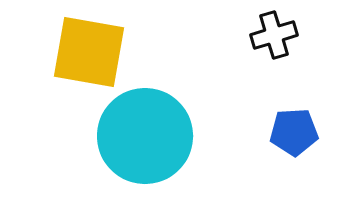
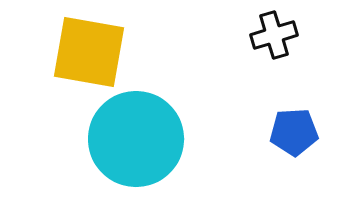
cyan circle: moved 9 px left, 3 px down
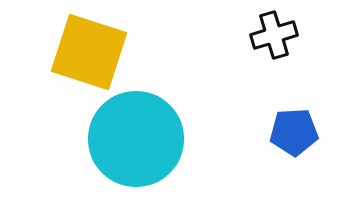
yellow square: rotated 8 degrees clockwise
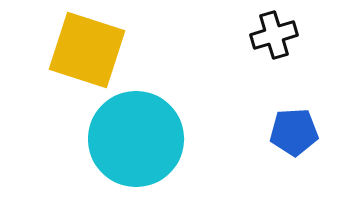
yellow square: moved 2 px left, 2 px up
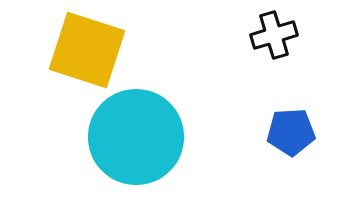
blue pentagon: moved 3 px left
cyan circle: moved 2 px up
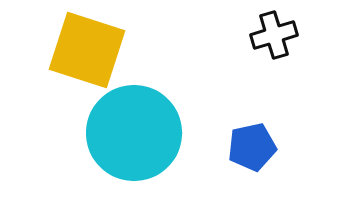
blue pentagon: moved 39 px left, 15 px down; rotated 9 degrees counterclockwise
cyan circle: moved 2 px left, 4 px up
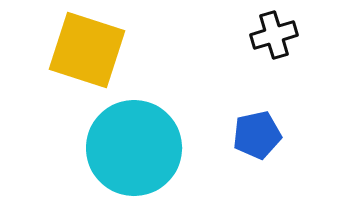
cyan circle: moved 15 px down
blue pentagon: moved 5 px right, 12 px up
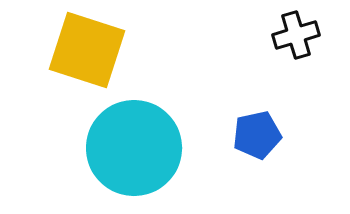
black cross: moved 22 px right
